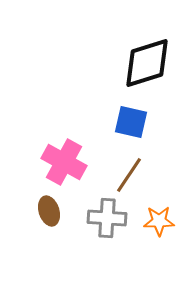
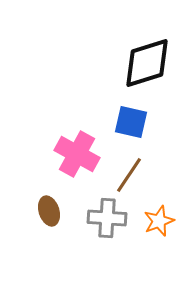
pink cross: moved 13 px right, 8 px up
orange star: rotated 20 degrees counterclockwise
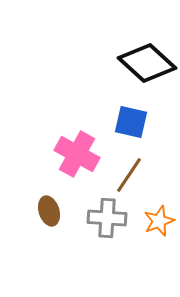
black diamond: rotated 60 degrees clockwise
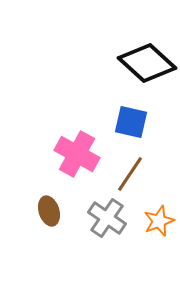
brown line: moved 1 px right, 1 px up
gray cross: rotated 30 degrees clockwise
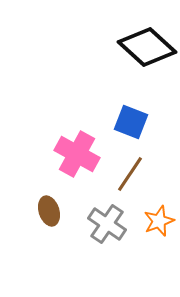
black diamond: moved 16 px up
blue square: rotated 8 degrees clockwise
gray cross: moved 6 px down
